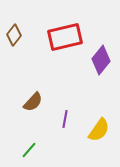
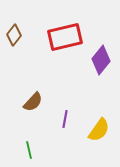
green line: rotated 54 degrees counterclockwise
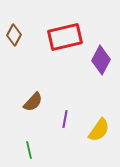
brown diamond: rotated 10 degrees counterclockwise
purple diamond: rotated 12 degrees counterclockwise
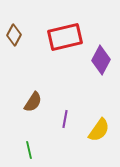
brown semicircle: rotated 10 degrees counterclockwise
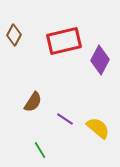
red rectangle: moved 1 px left, 4 px down
purple diamond: moved 1 px left
purple line: rotated 66 degrees counterclockwise
yellow semicircle: moved 1 px left, 2 px up; rotated 85 degrees counterclockwise
green line: moved 11 px right; rotated 18 degrees counterclockwise
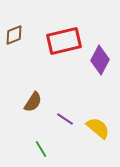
brown diamond: rotated 40 degrees clockwise
green line: moved 1 px right, 1 px up
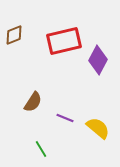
purple diamond: moved 2 px left
purple line: moved 1 px up; rotated 12 degrees counterclockwise
